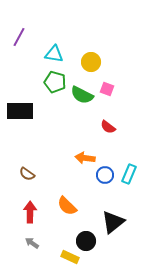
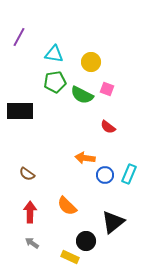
green pentagon: rotated 25 degrees counterclockwise
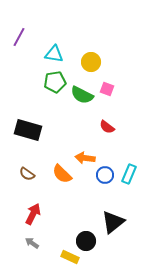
black rectangle: moved 8 px right, 19 px down; rotated 16 degrees clockwise
red semicircle: moved 1 px left
orange semicircle: moved 5 px left, 32 px up
red arrow: moved 3 px right, 2 px down; rotated 25 degrees clockwise
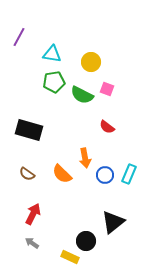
cyan triangle: moved 2 px left
green pentagon: moved 1 px left
black rectangle: moved 1 px right
orange arrow: rotated 108 degrees counterclockwise
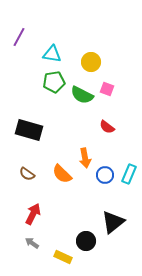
yellow rectangle: moved 7 px left
